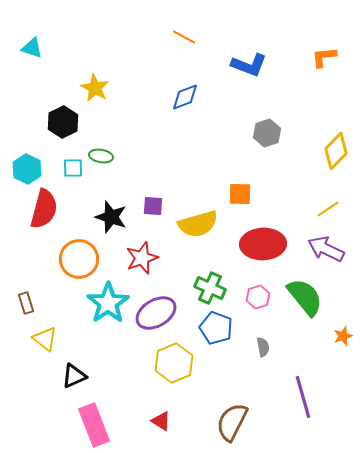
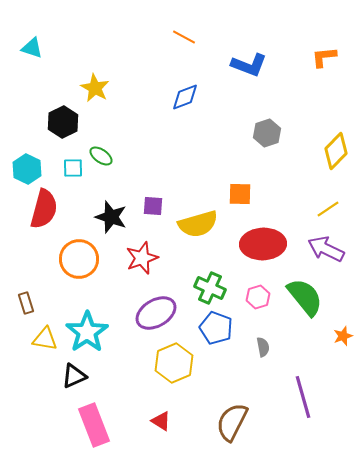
green ellipse: rotated 25 degrees clockwise
cyan star: moved 21 px left, 29 px down
yellow triangle: rotated 28 degrees counterclockwise
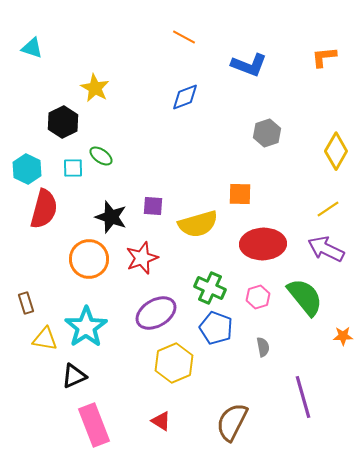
yellow diamond: rotated 15 degrees counterclockwise
orange circle: moved 10 px right
cyan star: moved 1 px left, 5 px up
orange star: rotated 18 degrees clockwise
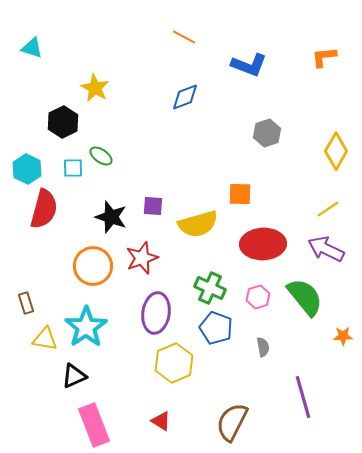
orange circle: moved 4 px right, 7 px down
purple ellipse: rotated 51 degrees counterclockwise
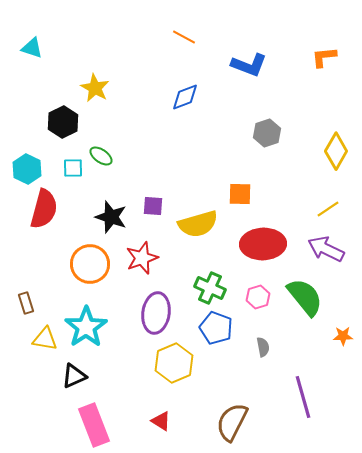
orange circle: moved 3 px left, 2 px up
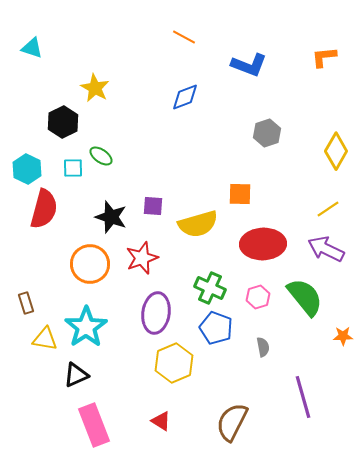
black triangle: moved 2 px right, 1 px up
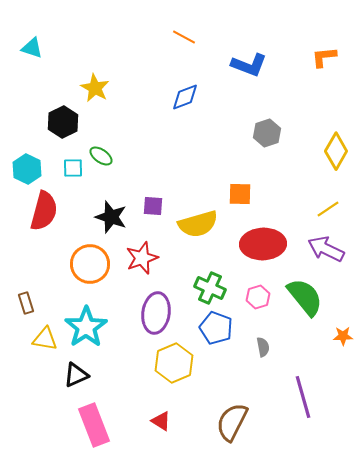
red semicircle: moved 2 px down
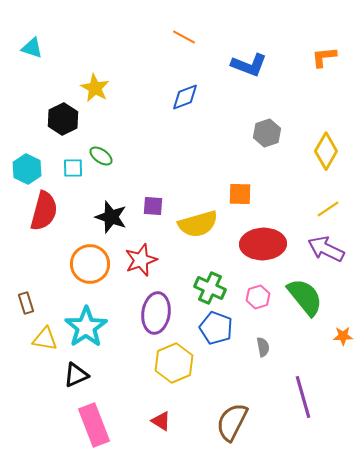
black hexagon: moved 3 px up
yellow diamond: moved 10 px left
red star: moved 1 px left, 2 px down
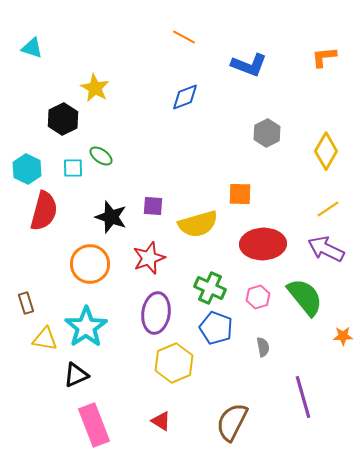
gray hexagon: rotated 8 degrees counterclockwise
red star: moved 8 px right, 2 px up
